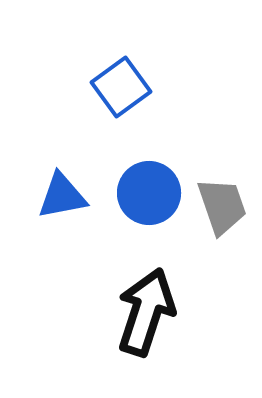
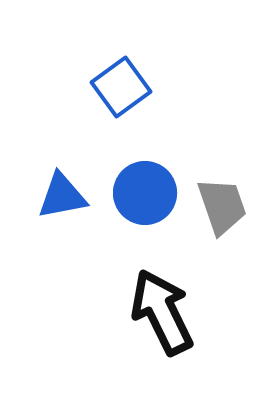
blue circle: moved 4 px left
black arrow: moved 16 px right; rotated 44 degrees counterclockwise
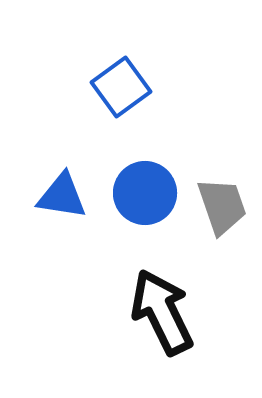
blue triangle: rotated 20 degrees clockwise
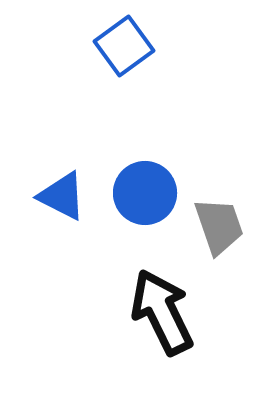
blue square: moved 3 px right, 41 px up
blue triangle: rotated 18 degrees clockwise
gray trapezoid: moved 3 px left, 20 px down
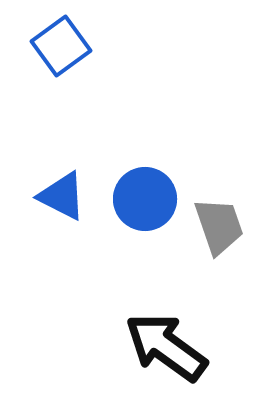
blue square: moved 63 px left
blue circle: moved 6 px down
black arrow: moved 4 px right, 35 px down; rotated 28 degrees counterclockwise
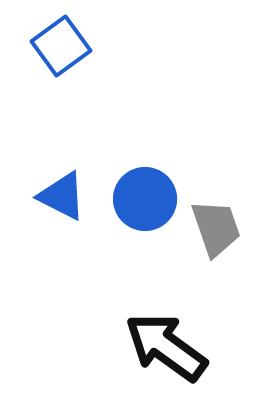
gray trapezoid: moved 3 px left, 2 px down
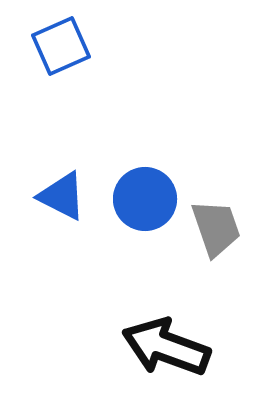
blue square: rotated 12 degrees clockwise
black arrow: rotated 16 degrees counterclockwise
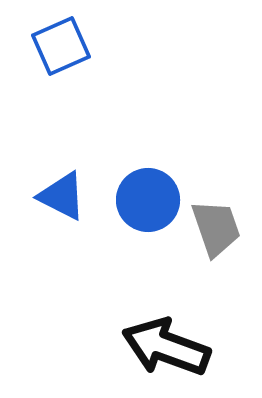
blue circle: moved 3 px right, 1 px down
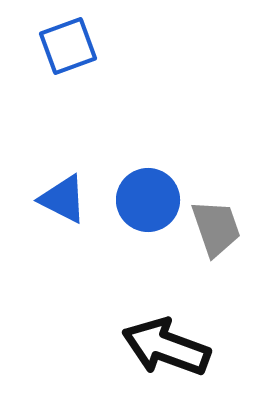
blue square: moved 7 px right; rotated 4 degrees clockwise
blue triangle: moved 1 px right, 3 px down
